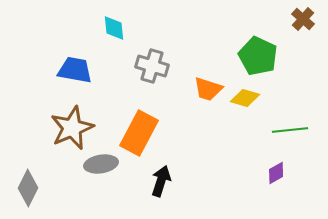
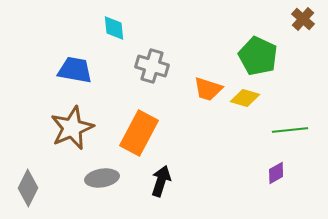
gray ellipse: moved 1 px right, 14 px down
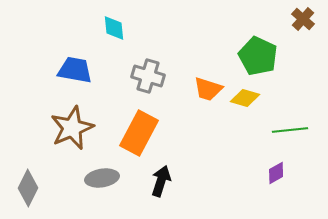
gray cross: moved 4 px left, 10 px down
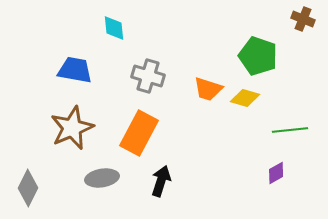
brown cross: rotated 20 degrees counterclockwise
green pentagon: rotated 6 degrees counterclockwise
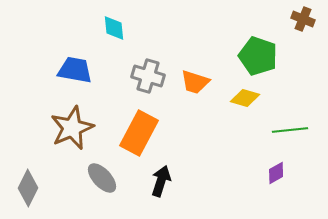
orange trapezoid: moved 13 px left, 7 px up
gray ellipse: rotated 56 degrees clockwise
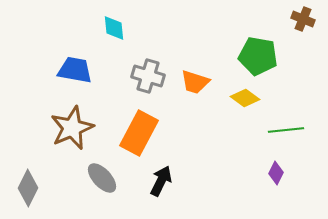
green pentagon: rotated 9 degrees counterclockwise
yellow diamond: rotated 20 degrees clockwise
green line: moved 4 px left
purple diamond: rotated 35 degrees counterclockwise
black arrow: rotated 8 degrees clockwise
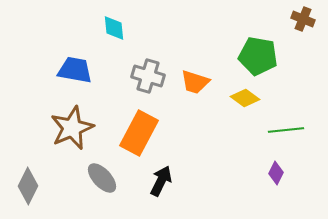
gray diamond: moved 2 px up
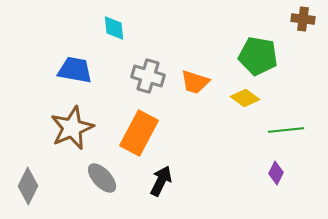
brown cross: rotated 15 degrees counterclockwise
